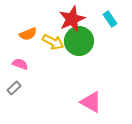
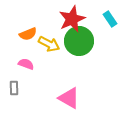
yellow arrow: moved 4 px left, 2 px down
pink semicircle: moved 6 px right
gray rectangle: rotated 48 degrees counterclockwise
pink triangle: moved 22 px left, 4 px up
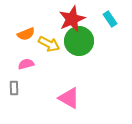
orange semicircle: moved 2 px left
pink semicircle: rotated 35 degrees counterclockwise
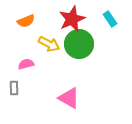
orange semicircle: moved 13 px up
green circle: moved 3 px down
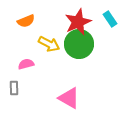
red star: moved 6 px right, 3 px down
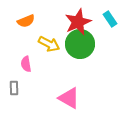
green circle: moved 1 px right
pink semicircle: rotated 84 degrees counterclockwise
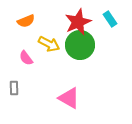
green circle: moved 1 px down
pink semicircle: moved 6 px up; rotated 28 degrees counterclockwise
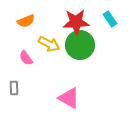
red star: moved 2 px left; rotated 20 degrees clockwise
